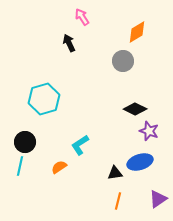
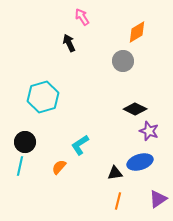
cyan hexagon: moved 1 px left, 2 px up
orange semicircle: rotated 14 degrees counterclockwise
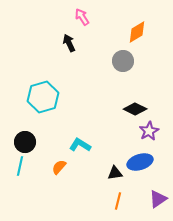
purple star: rotated 24 degrees clockwise
cyan L-shape: rotated 65 degrees clockwise
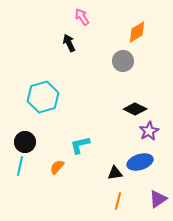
cyan L-shape: rotated 45 degrees counterclockwise
orange semicircle: moved 2 px left
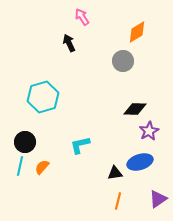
black diamond: rotated 25 degrees counterclockwise
orange semicircle: moved 15 px left
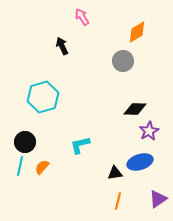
black arrow: moved 7 px left, 3 px down
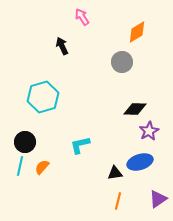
gray circle: moved 1 px left, 1 px down
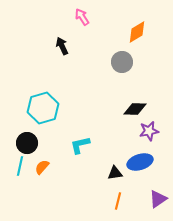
cyan hexagon: moved 11 px down
purple star: rotated 18 degrees clockwise
black circle: moved 2 px right, 1 px down
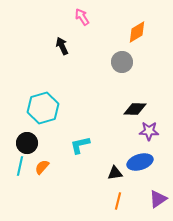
purple star: rotated 12 degrees clockwise
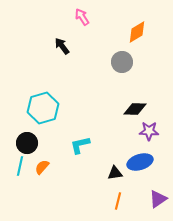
black arrow: rotated 12 degrees counterclockwise
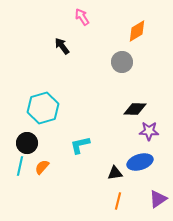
orange diamond: moved 1 px up
